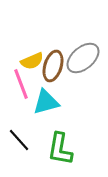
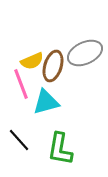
gray ellipse: moved 2 px right, 5 px up; rotated 16 degrees clockwise
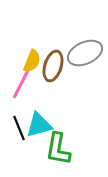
yellow semicircle: rotated 45 degrees counterclockwise
pink line: rotated 48 degrees clockwise
cyan triangle: moved 7 px left, 23 px down
black line: moved 12 px up; rotated 20 degrees clockwise
green L-shape: moved 2 px left
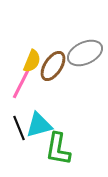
brown ellipse: rotated 16 degrees clockwise
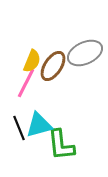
pink line: moved 5 px right, 1 px up
green L-shape: moved 3 px right, 4 px up; rotated 16 degrees counterclockwise
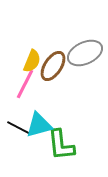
pink line: moved 1 px left, 1 px down
black line: rotated 40 degrees counterclockwise
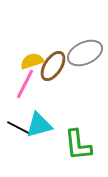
yellow semicircle: rotated 130 degrees counterclockwise
green L-shape: moved 17 px right
